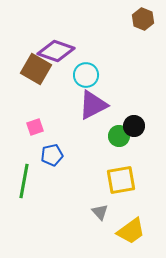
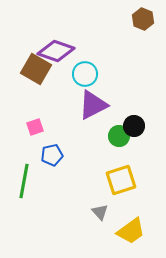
cyan circle: moved 1 px left, 1 px up
yellow square: rotated 8 degrees counterclockwise
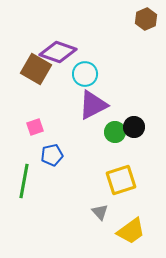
brown hexagon: moved 3 px right; rotated 15 degrees clockwise
purple diamond: moved 2 px right, 1 px down
black circle: moved 1 px down
green circle: moved 4 px left, 4 px up
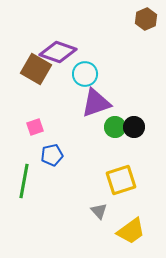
purple triangle: moved 3 px right, 2 px up; rotated 8 degrees clockwise
green circle: moved 5 px up
gray triangle: moved 1 px left, 1 px up
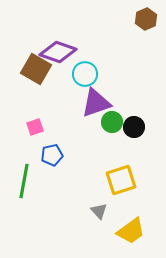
green circle: moved 3 px left, 5 px up
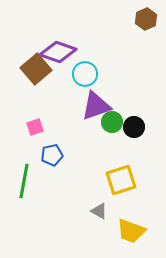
brown square: rotated 20 degrees clockwise
purple triangle: moved 3 px down
gray triangle: rotated 18 degrees counterclockwise
yellow trapezoid: rotated 56 degrees clockwise
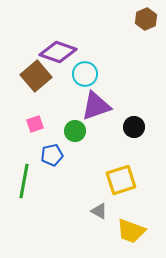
brown square: moved 7 px down
green circle: moved 37 px left, 9 px down
pink square: moved 3 px up
